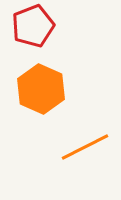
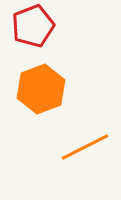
orange hexagon: rotated 15 degrees clockwise
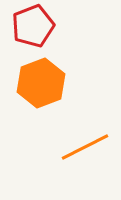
orange hexagon: moved 6 px up
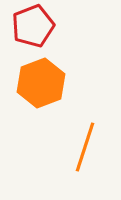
orange line: rotated 45 degrees counterclockwise
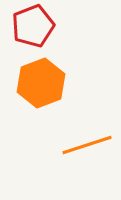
orange line: moved 2 px right, 2 px up; rotated 54 degrees clockwise
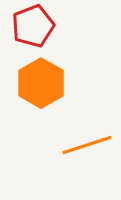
orange hexagon: rotated 9 degrees counterclockwise
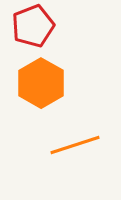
orange line: moved 12 px left
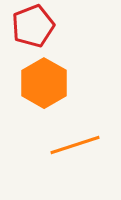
orange hexagon: moved 3 px right
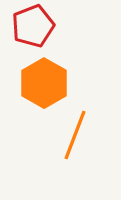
orange line: moved 10 px up; rotated 51 degrees counterclockwise
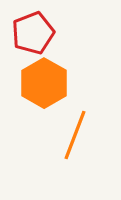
red pentagon: moved 7 px down
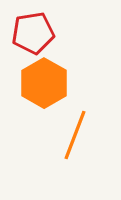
red pentagon: rotated 12 degrees clockwise
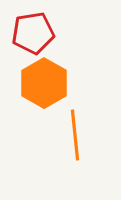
orange line: rotated 27 degrees counterclockwise
